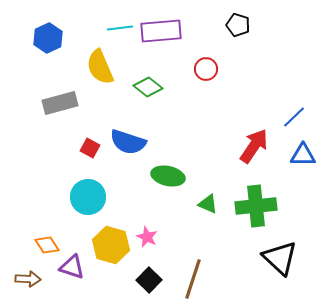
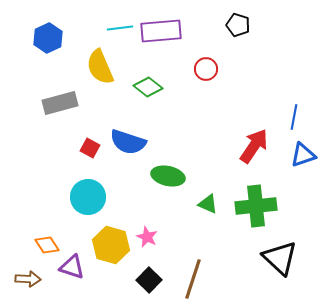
blue line: rotated 35 degrees counterclockwise
blue triangle: rotated 20 degrees counterclockwise
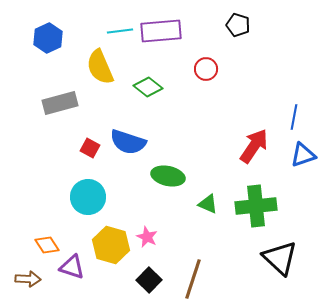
cyan line: moved 3 px down
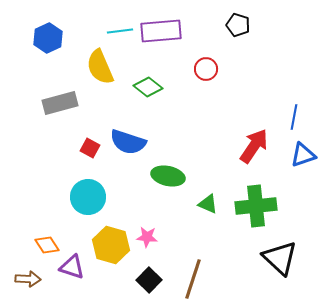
pink star: rotated 20 degrees counterclockwise
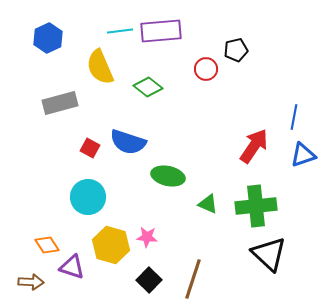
black pentagon: moved 2 px left, 25 px down; rotated 30 degrees counterclockwise
black triangle: moved 11 px left, 4 px up
brown arrow: moved 3 px right, 3 px down
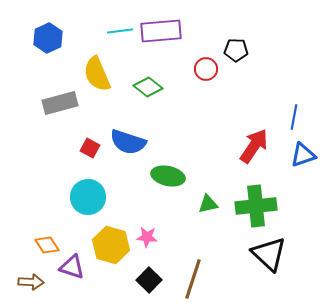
black pentagon: rotated 15 degrees clockwise
yellow semicircle: moved 3 px left, 7 px down
green triangle: rotated 35 degrees counterclockwise
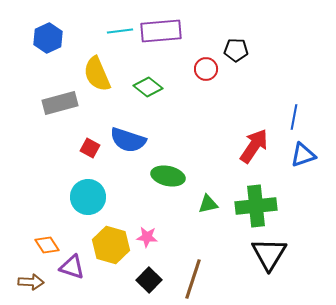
blue semicircle: moved 2 px up
black triangle: rotated 18 degrees clockwise
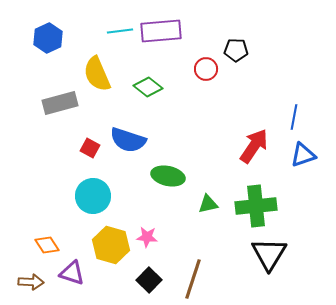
cyan circle: moved 5 px right, 1 px up
purple triangle: moved 6 px down
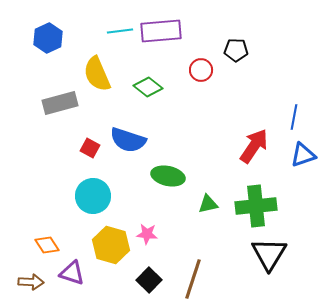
red circle: moved 5 px left, 1 px down
pink star: moved 3 px up
